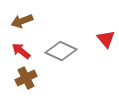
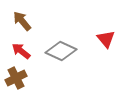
brown arrow: rotated 70 degrees clockwise
brown cross: moved 10 px left
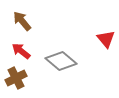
gray diamond: moved 10 px down; rotated 16 degrees clockwise
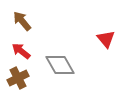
gray diamond: moved 1 px left, 4 px down; rotated 20 degrees clockwise
brown cross: moved 2 px right
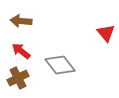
brown arrow: moved 1 px left; rotated 45 degrees counterclockwise
red triangle: moved 6 px up
gray diamond: rotated 8 degrees counterclockwise
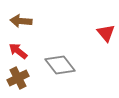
red arrow: moved 3 px left
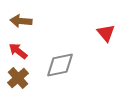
gray diamond: rotated 64 degrees counterclockwise
brown cross: rotated 15 degrees counterclockwise
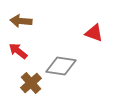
red triangle: moved 12 px left; rotated 30 degrees counterclockwise
gray diamond: moved 1 px right, 1 px down; rotated 20 degrees clockwise
brown cross: moved 13 px right, 5 px down
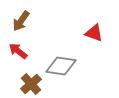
brown arrow: rotated 60 degrees counterclockwise
brown cross: moved 1 px down
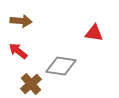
brown arrow: rotated 120 degrees counterclockwise
red triangle: rotated 12 degrees counterclockwise
